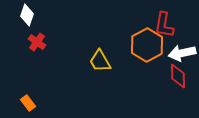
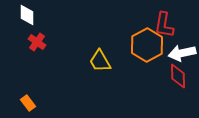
white diamond: rotated 20 degrees counterclockwise
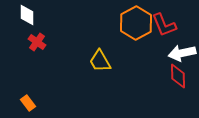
red L-shape: rotated 32 degrees counterclockwise
orange hexagon: moved 11 px left, 22 px up
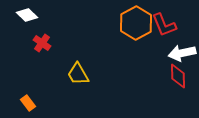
white diamond: rotated 45 degrees counterclockwise
red cross: moved 5 px right, 1 px down
yellow trapezoid: moved 22 px left, 13 px down
